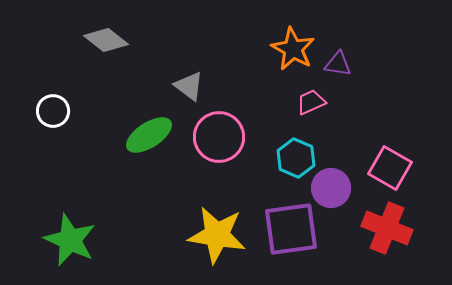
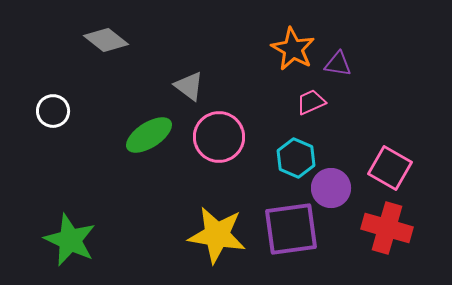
red cross: rotated 6 degrees counterclockwise
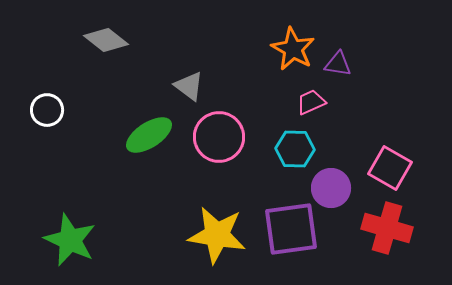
white circle: moved 6 px left, 1 px up
cyan hexagon: moved 1 px left, 9 px up; rotated 21 degrees counterclockwise
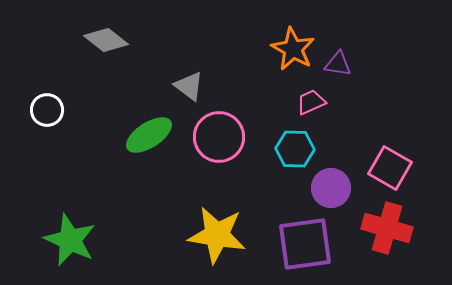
purple square: moved 14 px right, 15 px down
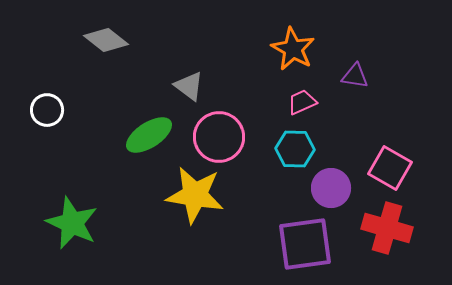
purple triangle: moved 17 px right, 12 px down
pink trapezoid: moved 9 px left
yellow star: moved 22 px left, 40 px up
green star: moved 2 px right, 17 px up
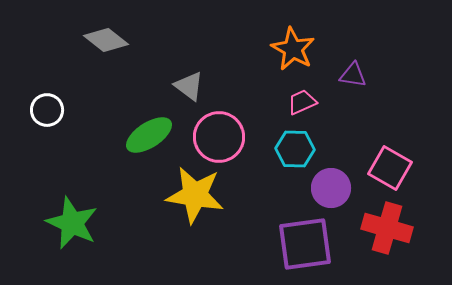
purple triangle: moved 2 px left, 1 px up
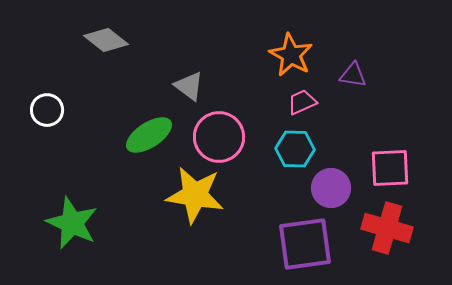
orange star: moved 2 px left, 6 px down
pink square: rotated 33 degrees counterclockwise
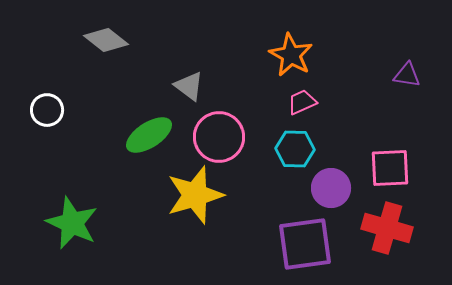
purple triangle: moved 54 px right
yellow star: rotated 26 degrees counterclockwise
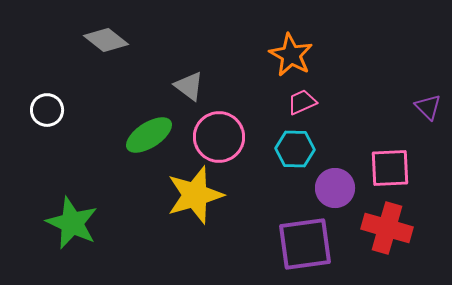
purple triangle: moved 21 px right, 32 px down; rotated 36 degrees clockwise
purple circle: moved 4 px right
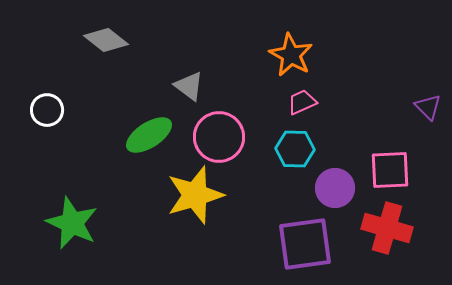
pink square: moved 2 px down
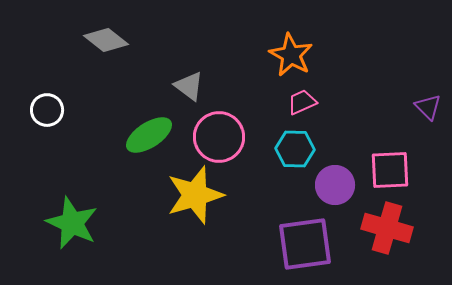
purple circle: moved 3 px up
